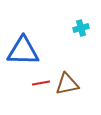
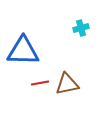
red line: moved 1 px left
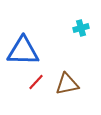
red line: moved 4 px left, 1 px up; rotated 36 degrees counterclockwise
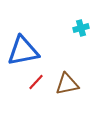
blue triangle: rotated 12 degrees counterclockwise
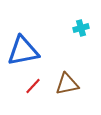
red line: moved 3 px left, 4 px down
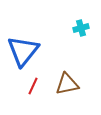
blue triangle: rotated 40 degrees counterclockwise
red line: rotated 18 degrees counterclockwise
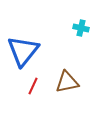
cyan cross: rotated 28 degrees clockwise
brown triangle: moved 2 px up
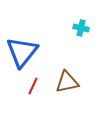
blue triangle: moved 1 px left, 1 px down
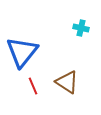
brown triangle: rotated 45 degrees clockwise
red line: rotated 48 degrees counterclockwise
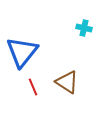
cyan cross: moved 3 px right
red line: moved 1 px down
